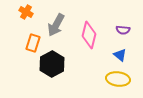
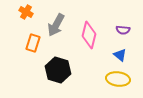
black hexagon: moved 6 px right, 6 px down; rotated 15 degrees counterclockwise
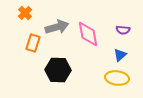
orange cross: moved 1 px left, 1 px down; rotated 16 degrees clockwise
gray arrow: moved 1 px right, 2 px down; rotated 135 degrees counterclockwise
pink diamond: moved 1 px left, 1 px up; rotated 24 degrees counterclockwise
blue triangle: rotated 40 degrees clockwise
black hexagon: rotated 15 degrees counterclockwise
yellow ellipse: moved 1 px left, 1 px up
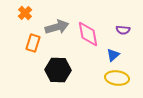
blue triangle: moved 7 px left
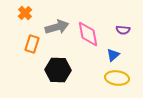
orange rectangle: moved 1 px left, 1 px down
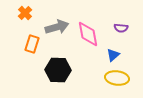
purple semicircle: moved 2 px left, 2 px up
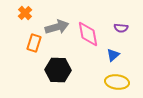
orange rectangle: moved 2 px right, 1 px up
yellow ellipse: moved 4 px down
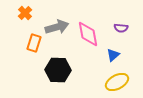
yellow ellipse: rotated 35 degrees counterclockwise
